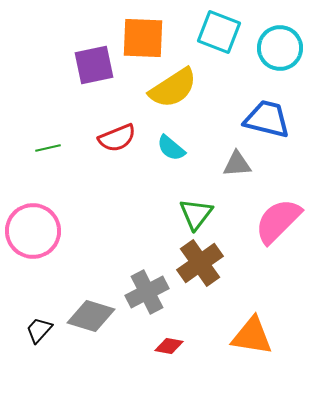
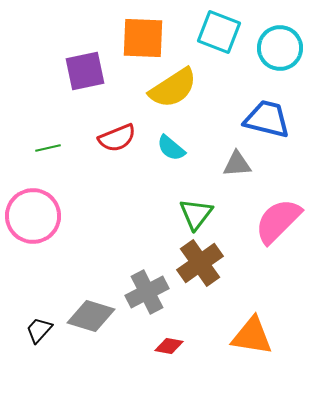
purple square: moved 9 px left, 6 px down
pink circle: moved 15 px up
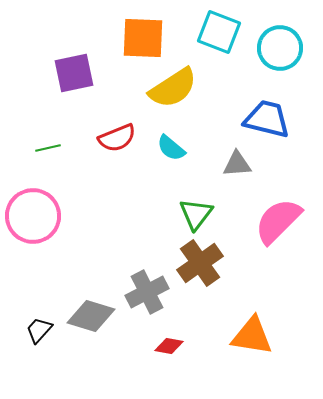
purple square: moved 11 px left, 2 px down
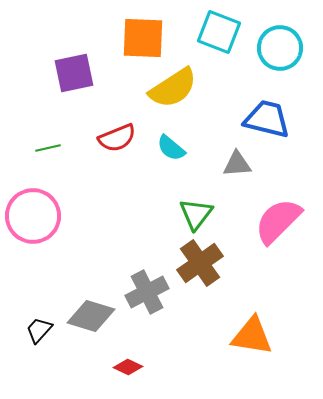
red diamond: moved 41 px left, 21 px down; rotated 16 degrees clockwise
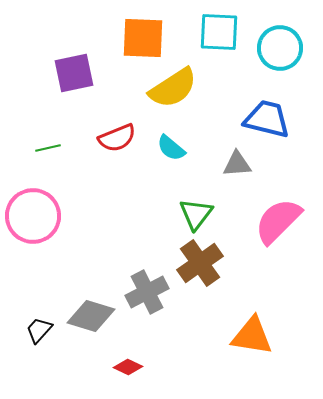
cyan square: rotated 18 degrees counterclockwise
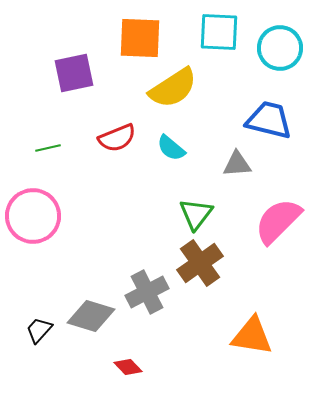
orange square: moved 3 px left
blue trapezoid: moved 2 px right, 1 px down
red diamond: rotated 20 degrees clockwise
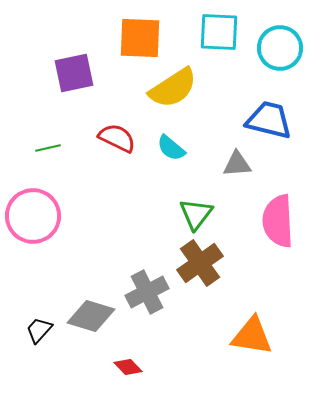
red semicircle: rotated 132 degrees counterclockwise
pink semicircle: rotated 48 degrees counterclockwise
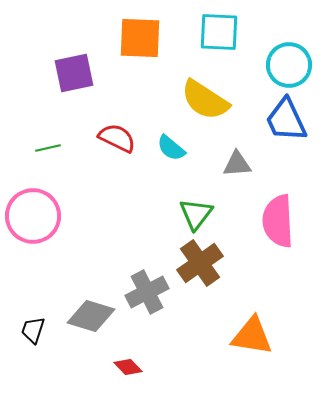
cyan circle: moved 9 px right, 17 px down
yellow semicircle: moved 32 px right, 12 px down; rotated 66 degrees clockwise
blue trapezoid: moved 17 px right; rotated 129 degrees counterclockwise
black trapezoid: moved 6 px left; rotated 24 degrees counterclockwise
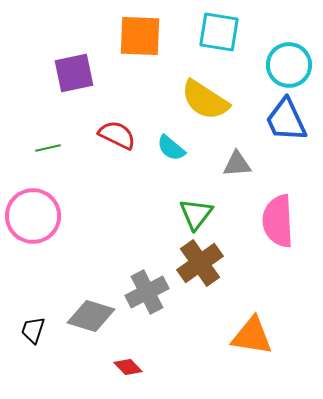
cyan square: rotated 6 degrees clockwise
orange square: moved 2 px up
red semicircle: moved 3 px up
